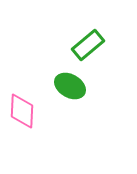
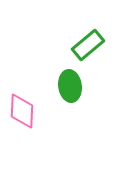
green ellipse: rotated 52 degrees clockwise
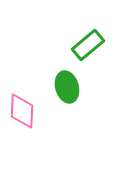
green ellipse: moved 3 px left, 1 px down; rotated 8 degrees counterclockwise
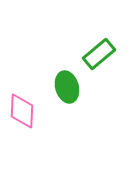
green rectangle: moved 11 px right, 9 px down
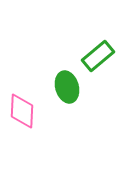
green rectangle: moved 1 px left, 2 px down
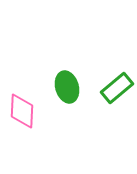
green rectangle: moved 19 px right, 32 px down
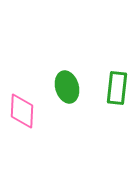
green rectangle: rotated 44 degrees counterclockwise
